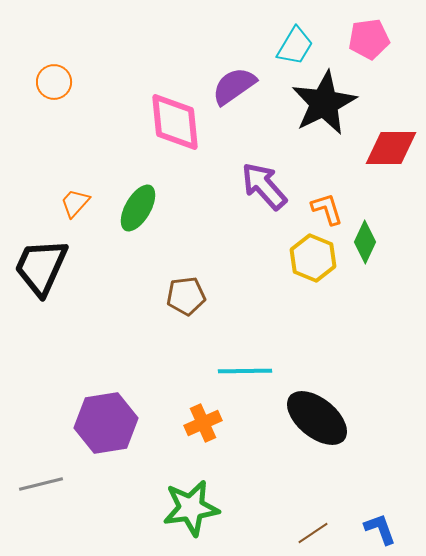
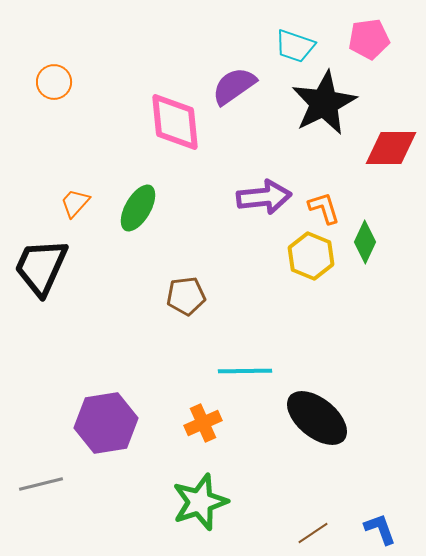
cyan trapezoid: rotated 78 degrees clockwise
purple arrow: moved 11 px down; rotated 126 degrees clockwise
orange L-shape: moved 3 px left, 1 px up
yellow hexagon: moved 2 px left, 2 px up
green star: moved 9 px right, 6 px up; rotated 10 degrees counterclockwise
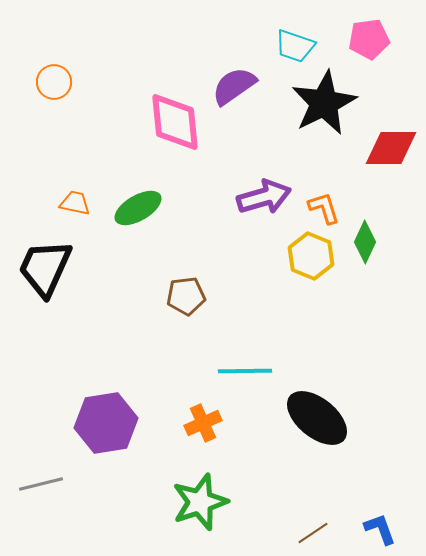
purple arrow: rotated 10 degrees counterclockwise
orange trapezoid: rotated 60 degrees clockwise
green ellipse: rotated 30 degrees clockwise
black trapezoid: moved 4 px right, 1 px down
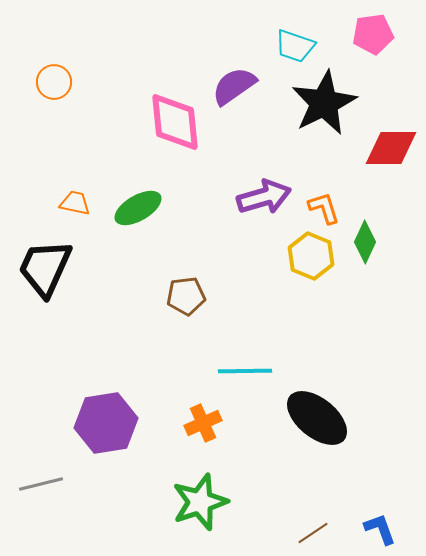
pink pentagon: moved 4 px right, 5 px up
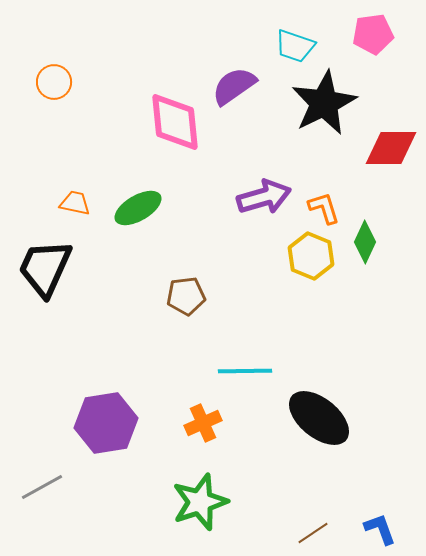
black ellipse: moved 2 px right
gray line: moved 1 px right, 3 px down; rotated 15 degrees counterclockwise
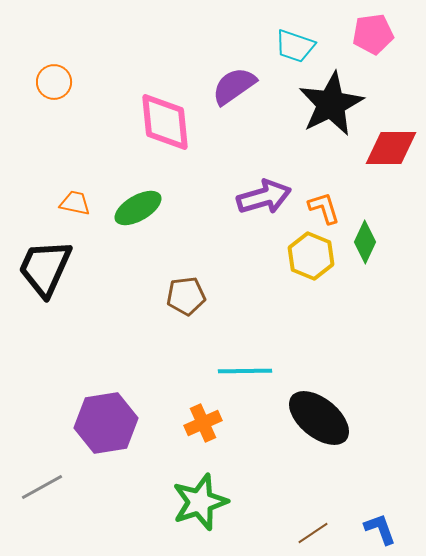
black star: moved 7 px right, 1 px down
pink diamond: moved 10 px left
